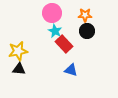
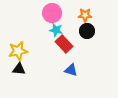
cyan star: moved 1 px right, 1 px up; rotated 16 degrees counterclockwise
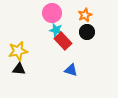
orange star: rotated 24 degrees counterclockwise
black circle: moved 1 px down
red rectangle: moved 1 px left, 3 px up
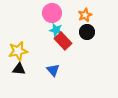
blue triangle: moved 18 px left; rotated 32 degrees clockwise
